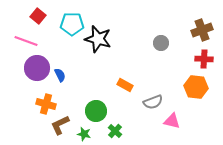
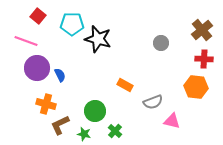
brown cross: rotated 20 degrees counterclockwise
green circle: moved 1 px left
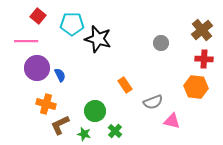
pink line: rotated 20 degrees counterclockwise
orange rectangle: rotated 28 degrees clockwise
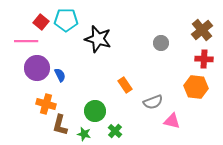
red square: moved 3 px right, 6 px down
cyan pentagon: moved 6 px left, 4 px up
brown L-shape: rotated 50 degrees counterclockwise
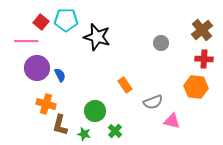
black star: moved 1 px left, 2 px up
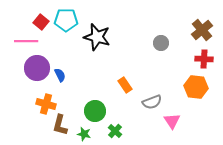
gray semicircle: moved 1 px left
pink triangle: rotated 42 degrees clockwise
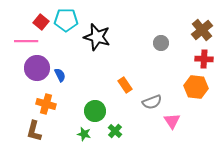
brown L-shape: moved 26 px left, 6 px down
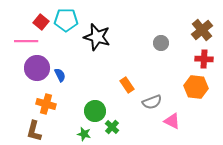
orange rectangle: moved 2 px right
pink triangle: rotated 30 degrees counterclockwise
green cross: moved 3 px left, 4 px up
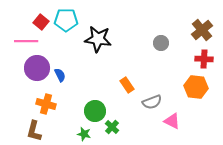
black star: moved 1 px right, 2 px down; rotated 8 degrees counterclockwise
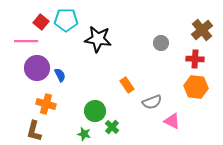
red cross: moved 9 px left
